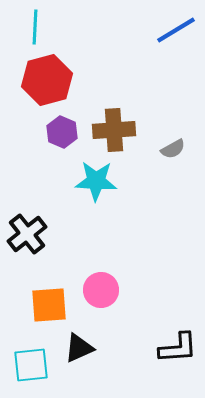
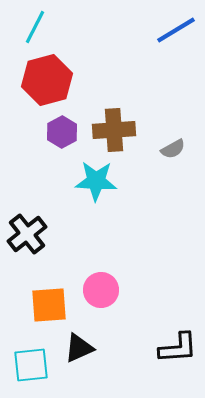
cyan line: rotated 24 degrees clockwise
purple hexagon: rotated 8 degrees clockwise
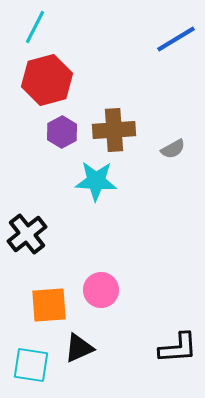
blue line: moved 9 px down
cyan square: rotated 15 degrees clockwise
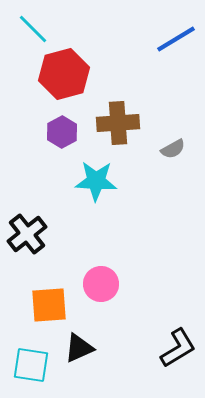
cyan line: moved 2 px left, 2 px down; rotated 72 degrees counterclockwise
red hexagon: moved 17 px right, 6 px up
brown cross: moved 4 px right, 7 px up
pink circle: moved 6 px up
black L-shape: rotated 27 degrees counterclockwise
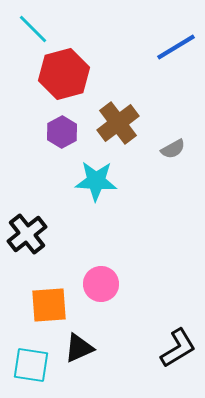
blue line: moved 8 px down
brown cross: rotated 33 degrees counterclockwise
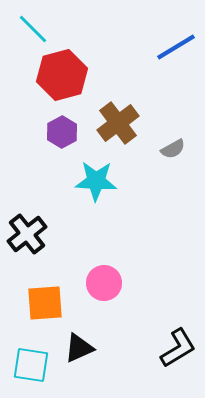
red hexagon: moved 2 px left, 1 px down
pink circle: moved 3 px right, 1 px up
orange square: moved 4 px left, 2 px up
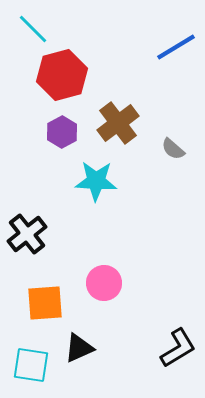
gray semicircle: rotated 70 degrees clockwise
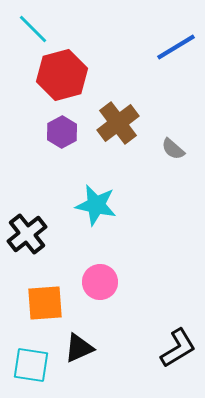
cyan star: moved 24 px down; rotated 9 degrees clockwise
pink circle: moved 4 px left, 1 px up
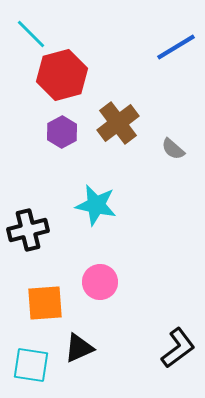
cyan line: moved 2 px left, 5 px down
black cross: moved 1 px right, 4 px up; rotated 24 degrees clockwise
black L-shape: rotated 6 degrees counterclockwise
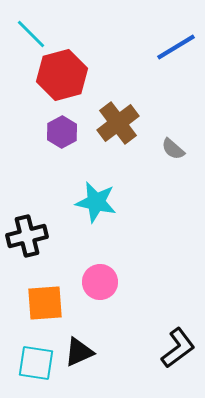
cyan star: moved 3 px up
black cross: moved 1 px left, 6 px down
black triangle: moved 4 px down
cyan square: moved 5 px right, 2 px up
